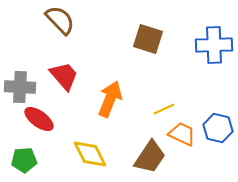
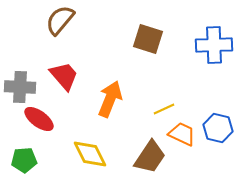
brown semicircle: rotated 96 degrees counterclockwise
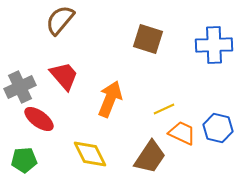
gray cross: rotated 28 degrees counterclockwise
orange trapezoid: moved 1 px up
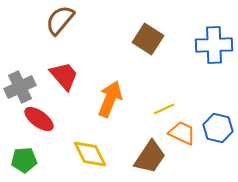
brown square: rotated 16 degrees clockwise
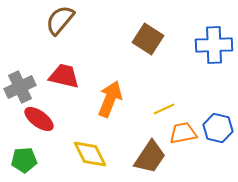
red trapezoid: rotated 36 degrees counterclockwise
orange trapezoid: moved 1 px right; rotated 36 degrees counterclockwise
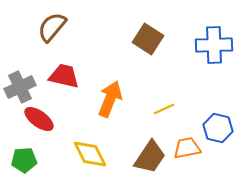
brown semicircle: moved 8 px left, 7 px down
orange trapezoid: moved 4 px right, 15 px down
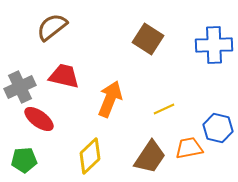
brown semicircle: rotated 12 degrees clockwise
orange trapezoid: moved 2 px right
yellow diamond: moved 2 px down; rotated 72 degrees clockwise
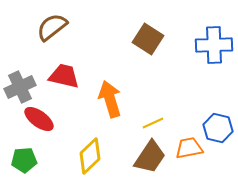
orange arrow: rotated 39 degrees counterclockwise
yellow line: moved 11 px left, 14 px down
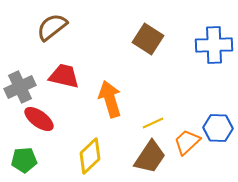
blue hexagon: rotated 12 degrees counterclockwise
orange trapezoid: moved 2 px left, 6 px up; rotated 32 degrees counterclockwise
